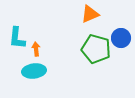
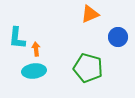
blue circle: moved 3 px left, 1 px up
green pentagon: moved 8 px left, 19 px down
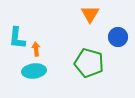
orange triangle: rotated 36 degrees counterclockwise
green pentagon: moved 1 px right, 5 px up
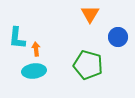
green pentagon: moved 1 px left, 2 px down
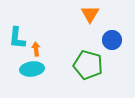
blue circle: moved 6 px left, 3 px down
cyan ellipse: moved 2 px left, 2 px up
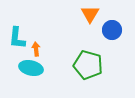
blue circle: moved 10 px up
cyan ellipse: moved 1 px left, 1 px up; rotated 20 degrees clockwise
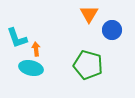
orange triangle: moved 1 px left
cyan L-shape: rotated 25 degrees counterclockwise
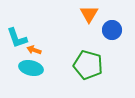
orange arrow: moved 2 px left, 1 px down; rotated 64 degrees counterclockwise
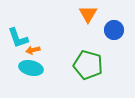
orange triangle: moved 1 px left
blue circle: moved 2 px right
cyan L-shape: moved 1 px right
orange arrow: moved 1 px left; rotated 32 degrees counterclockwise
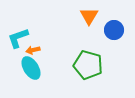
orange triangle: moved 1 px right, 2 px down
cyan L-shape: rotated 90 degrees clockwise
cyan ellipse: rotated 45 degrees clockwise
